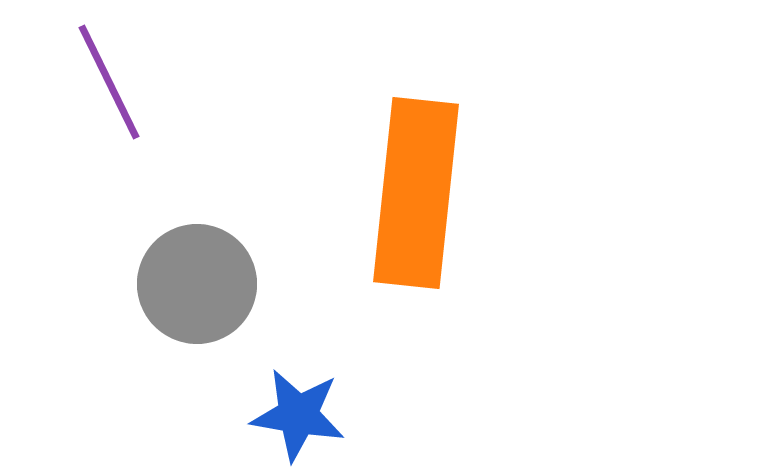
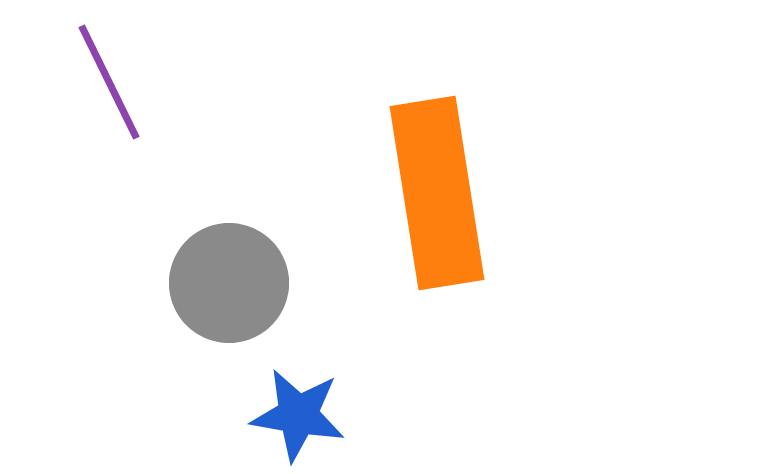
orange rectangle: moved 21 px right; rotated 15 degrees counterclockwise
gray circle: moved 32 px right, 1 px up
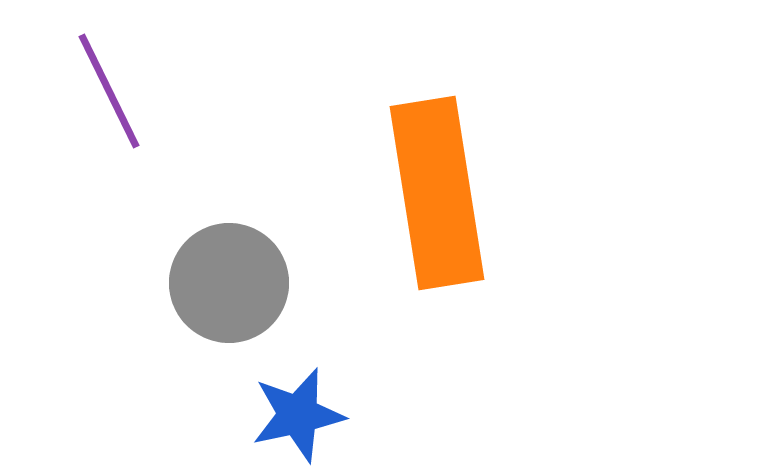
purple line: moved 9 px down
blue star: rotated 22 degrees counterclockwise
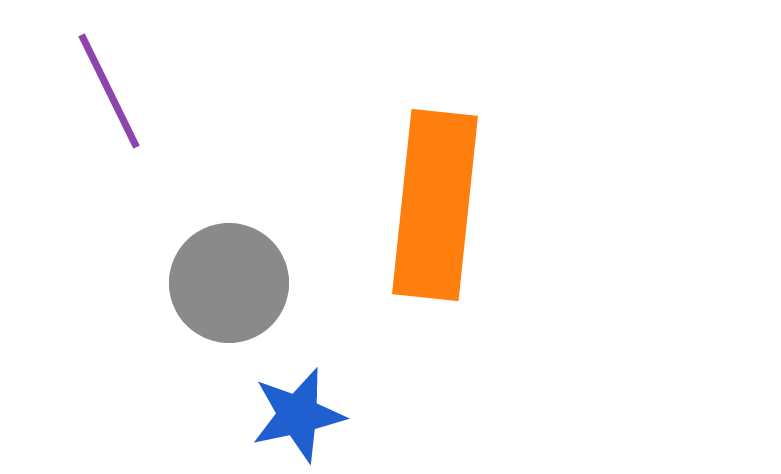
orange rectangle: moved 2 px left, 12 px down; rotated 15 degrees clockwise
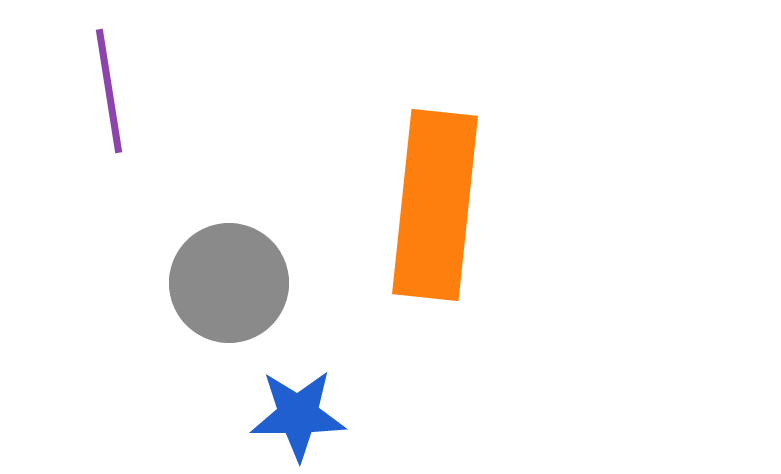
purple line: rotated 17 degrees clockwise
blue star: rotated 12 degrees clockwise
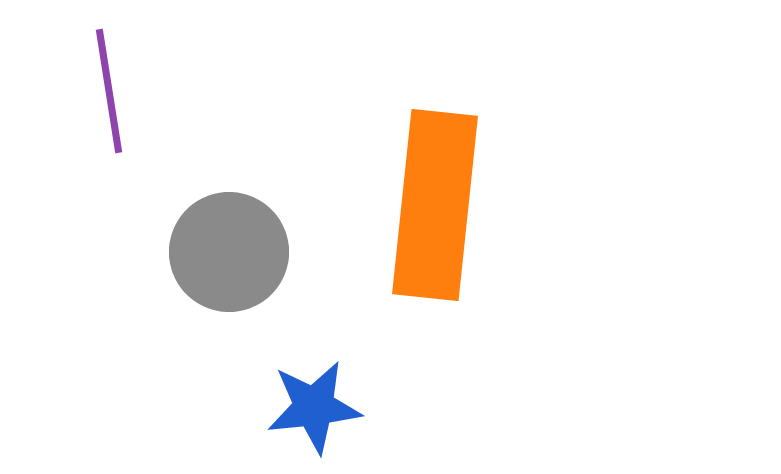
gray circle: moved 31 px up
blue star: moved 16 px right, 8 px up; rotated 6 degrees counterclockwise
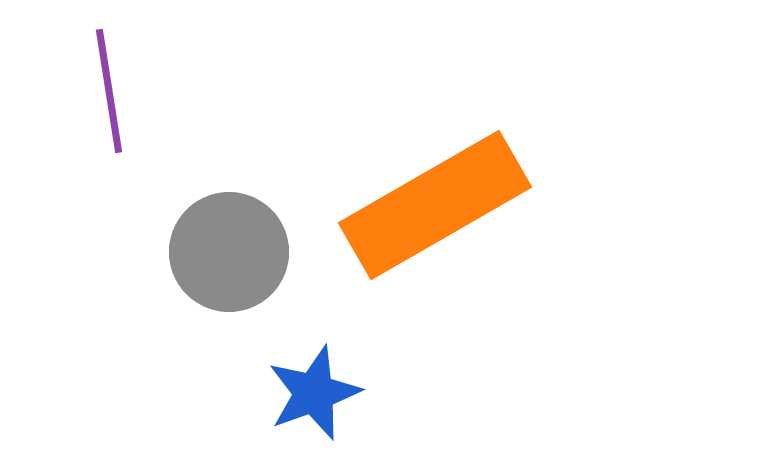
orange rectangle: rotated 54 degrees clockwise
blue star: moved 14 px up; rotated 14 degrees counterclockwise
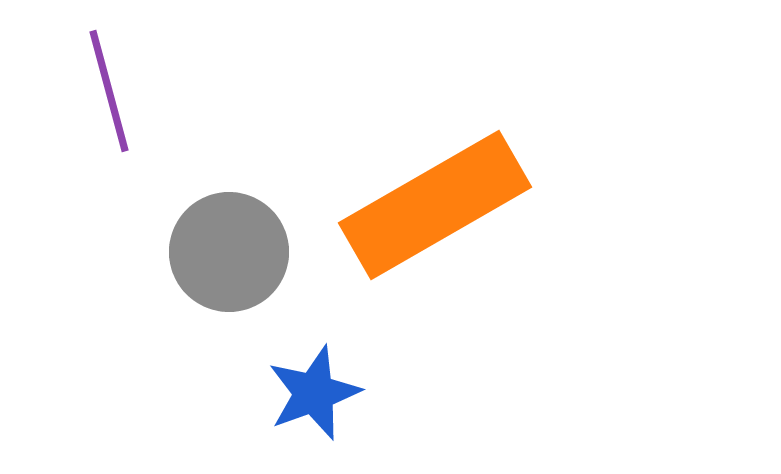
purple line: rotated 6 degrees counterclockwise
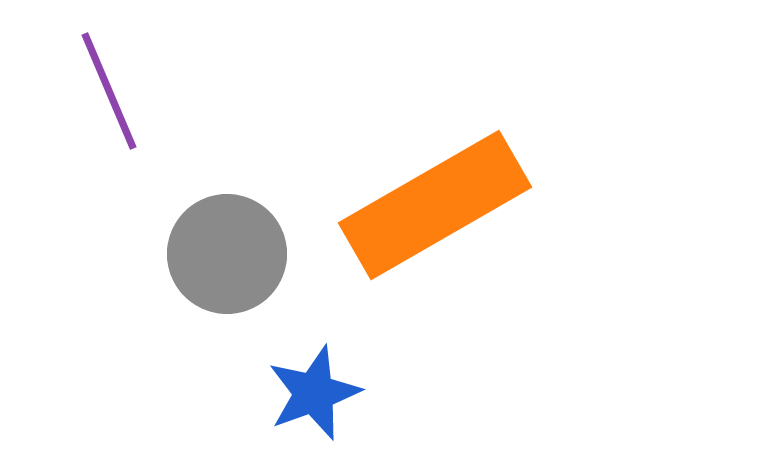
purple line: rotated 8 degrees counterclockwise
gray circle: moved 2 px left, 2 px down
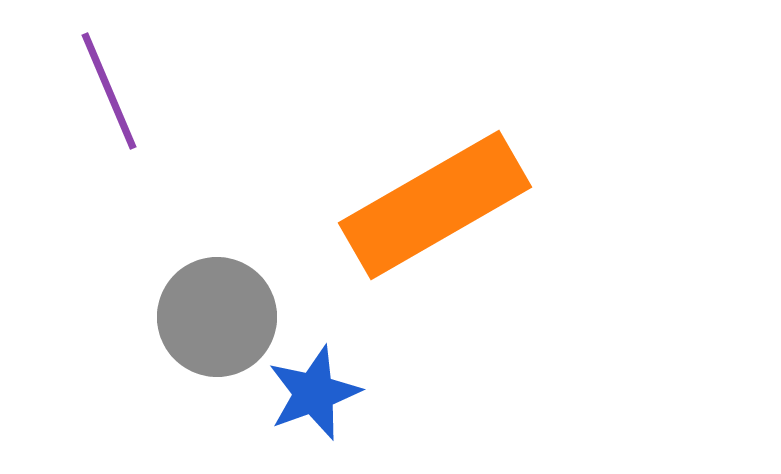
gray circle: moved 10 px left, 63 px down
